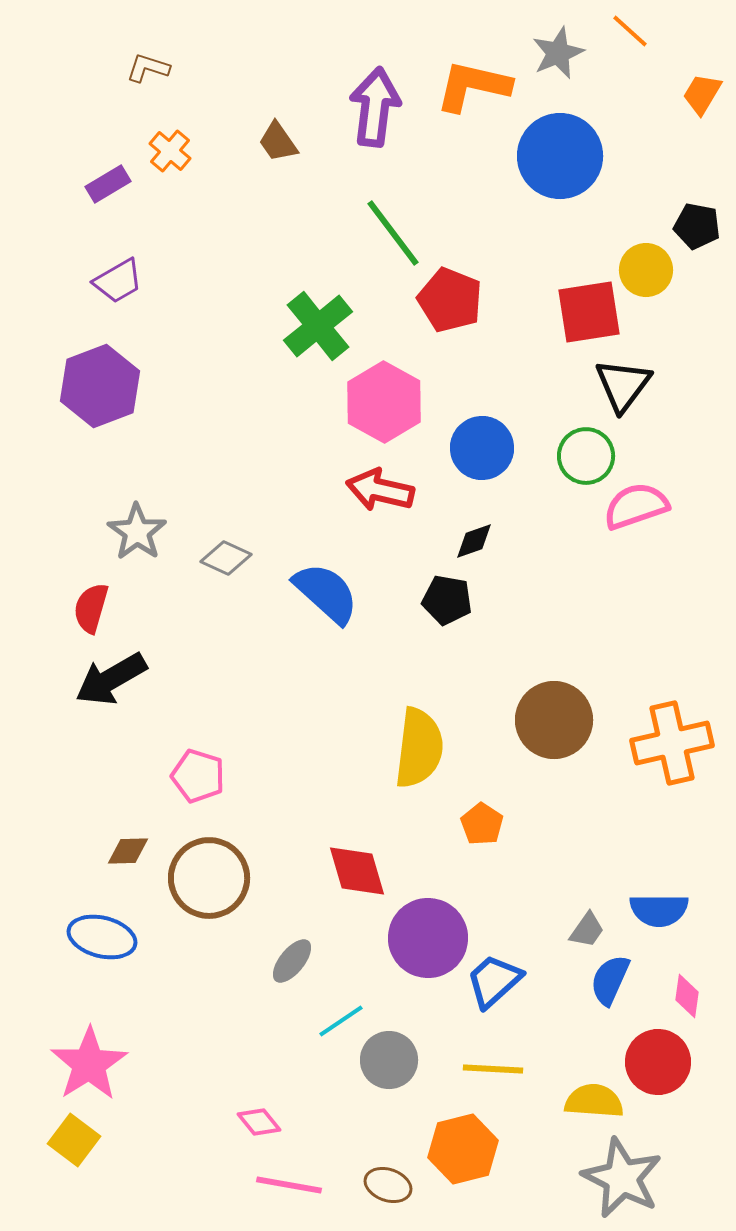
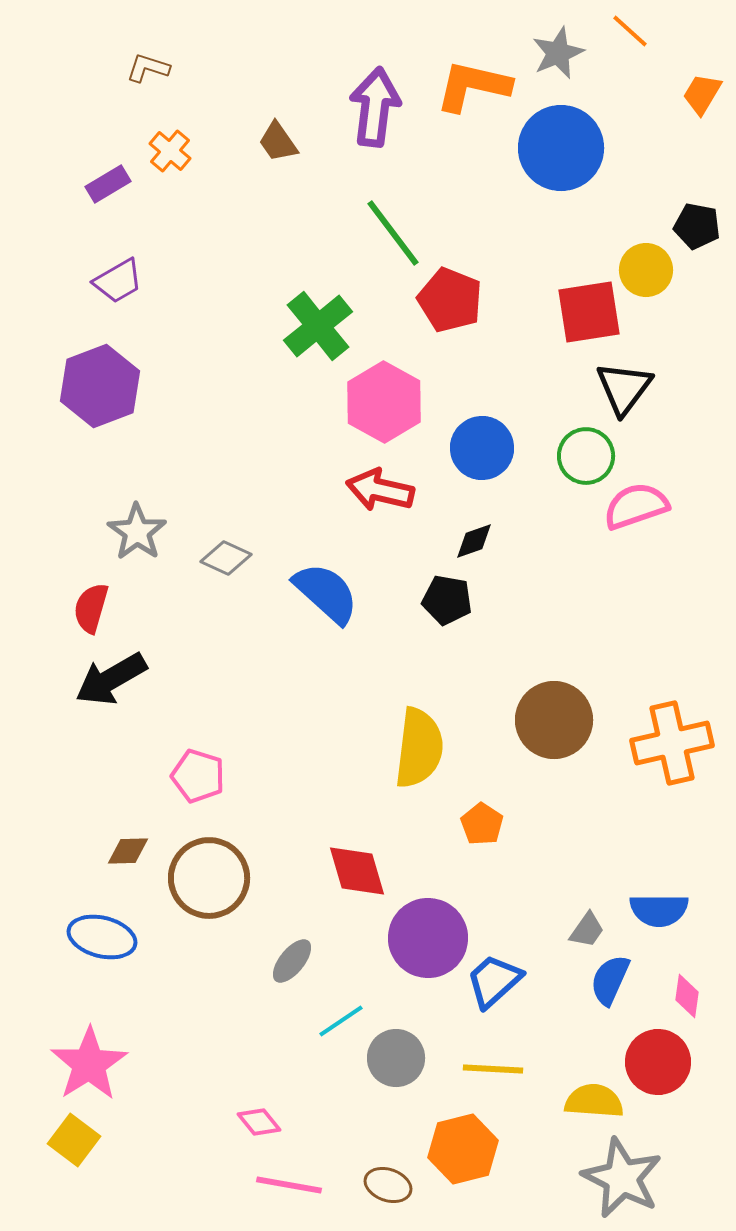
blue circle at (560, 156): moved 1 px right, 8 px up
black triangle at (623, 385): moved 1 px right, 3 px down
gray circle at (389, 1060): moved 7 px right, 2 px up
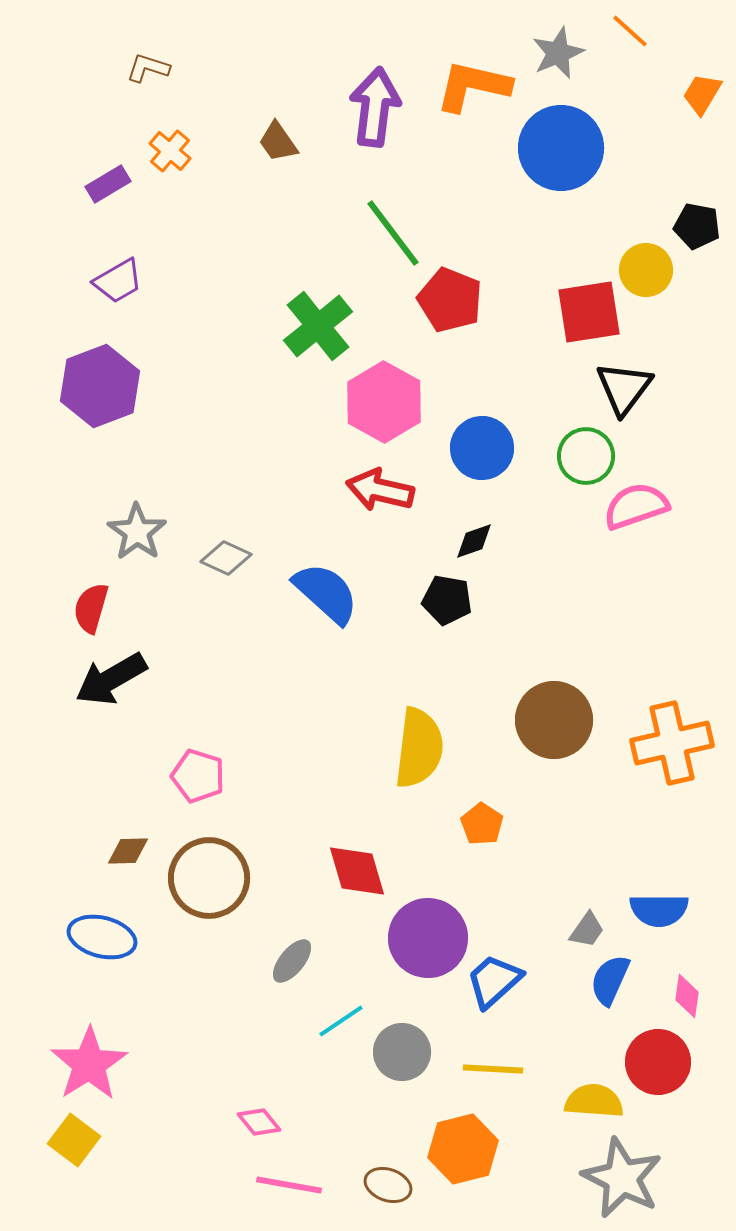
gray circle at (396, 1058): moved 6 px right, 6 px up
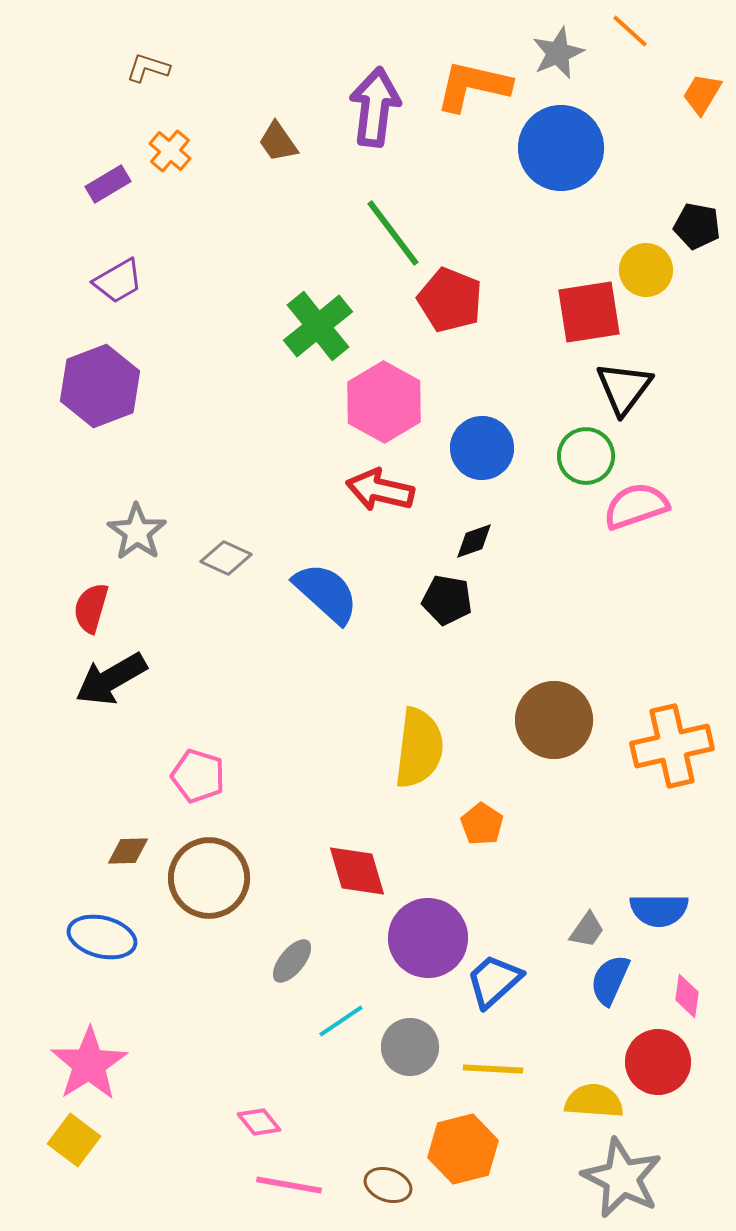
orange cross at (672, 743): moved 3 px down
gray circle at (402, 1052): moved 8 px right, 5 px up
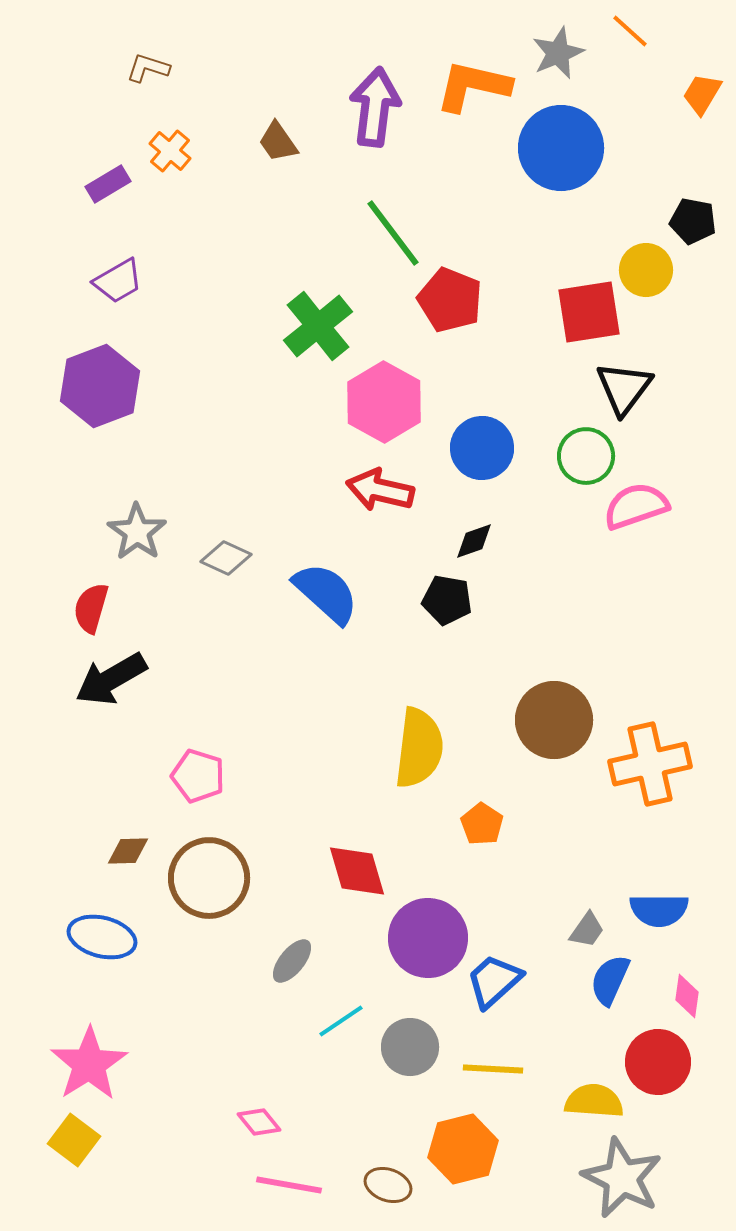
black pentagon at (697, 226): moved 4 px left, 5 px up
orange cross at (672, 746): moved 22 px left, 18 px down
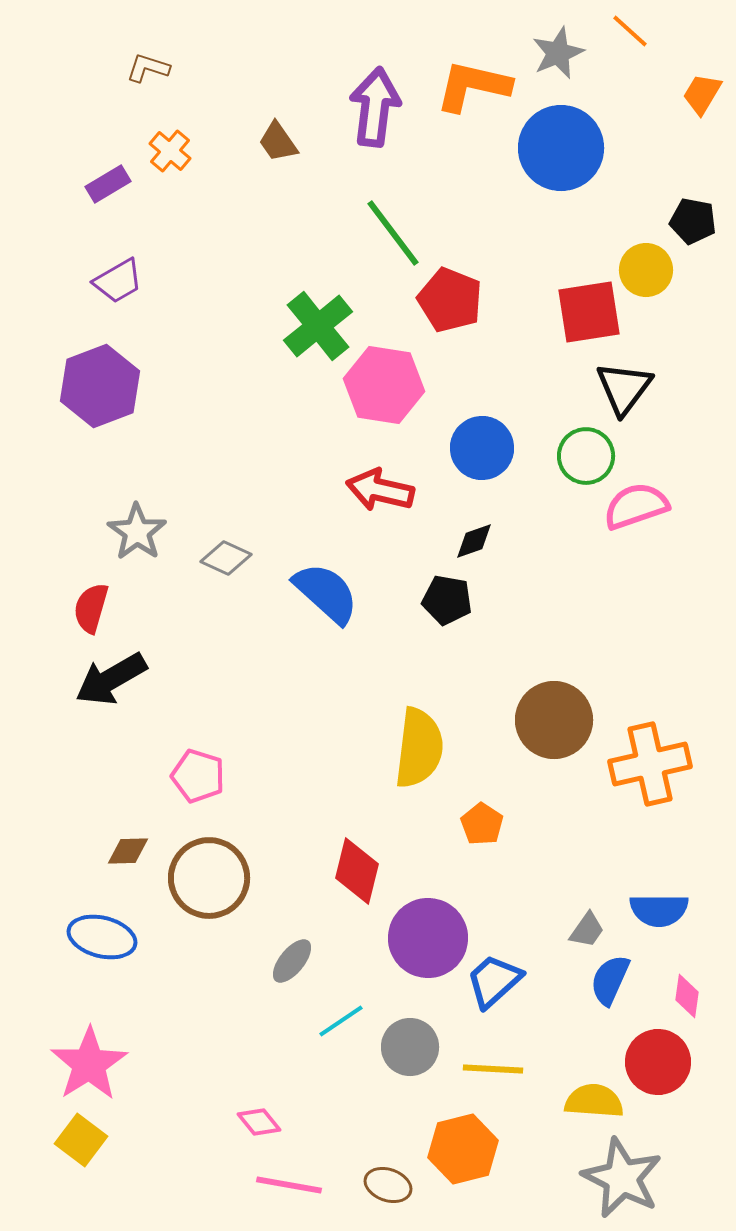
pink hexagon at (384, 402): moved 17 px up; rotated 20 degrees counterclockwise
red diamond at (357, 871): rotated 30 degrees clockwise
yellow square at (74, 1140): moved 7 px right
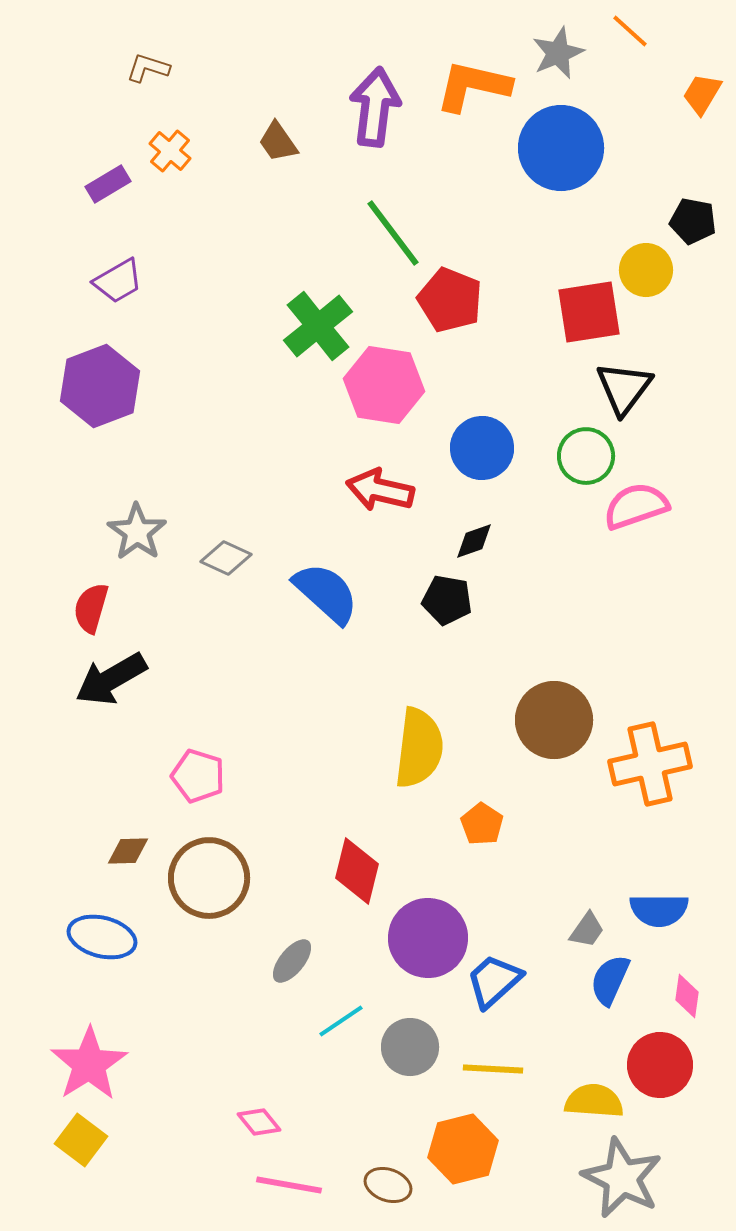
red circle at (658, 1062): moved 2 px right, 3 px down
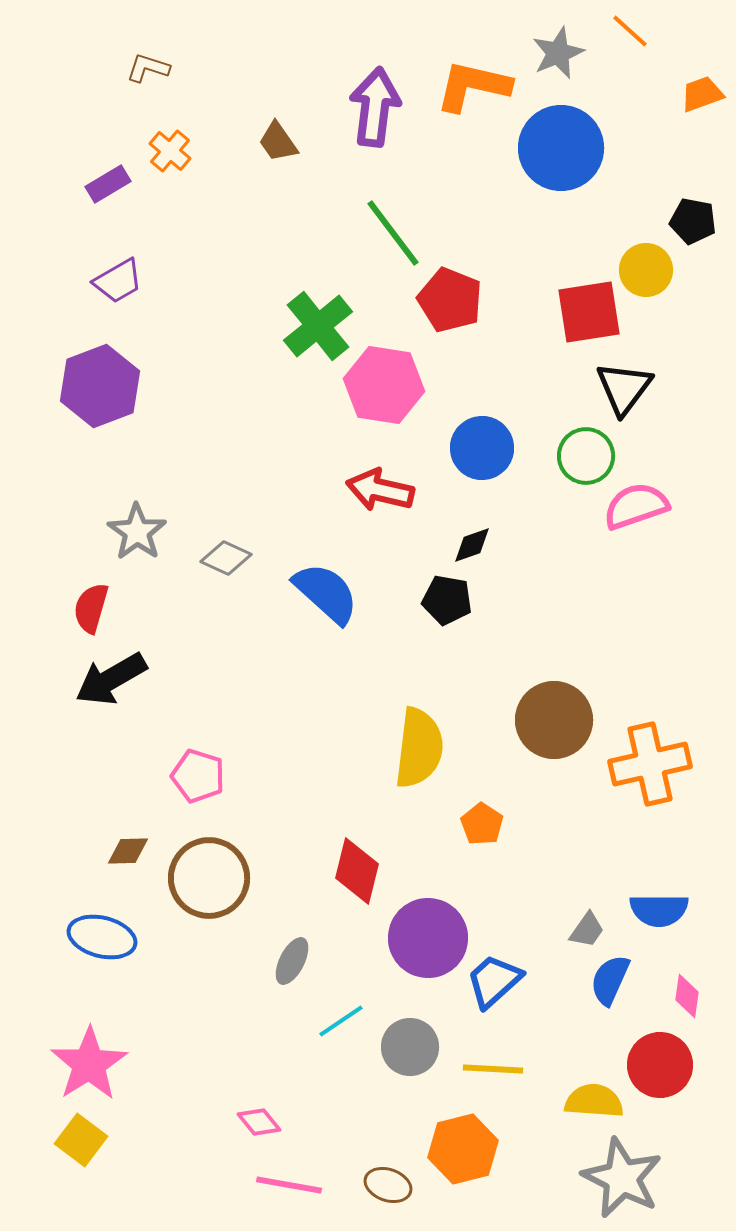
orange trapezoid at (702, 94): rotated 39 degrees clockwise
black diamond at (474, 541): moved 2 px left, 4 px down
gray ellipse at (292, 961): rotated 12 degrees counterclockwise
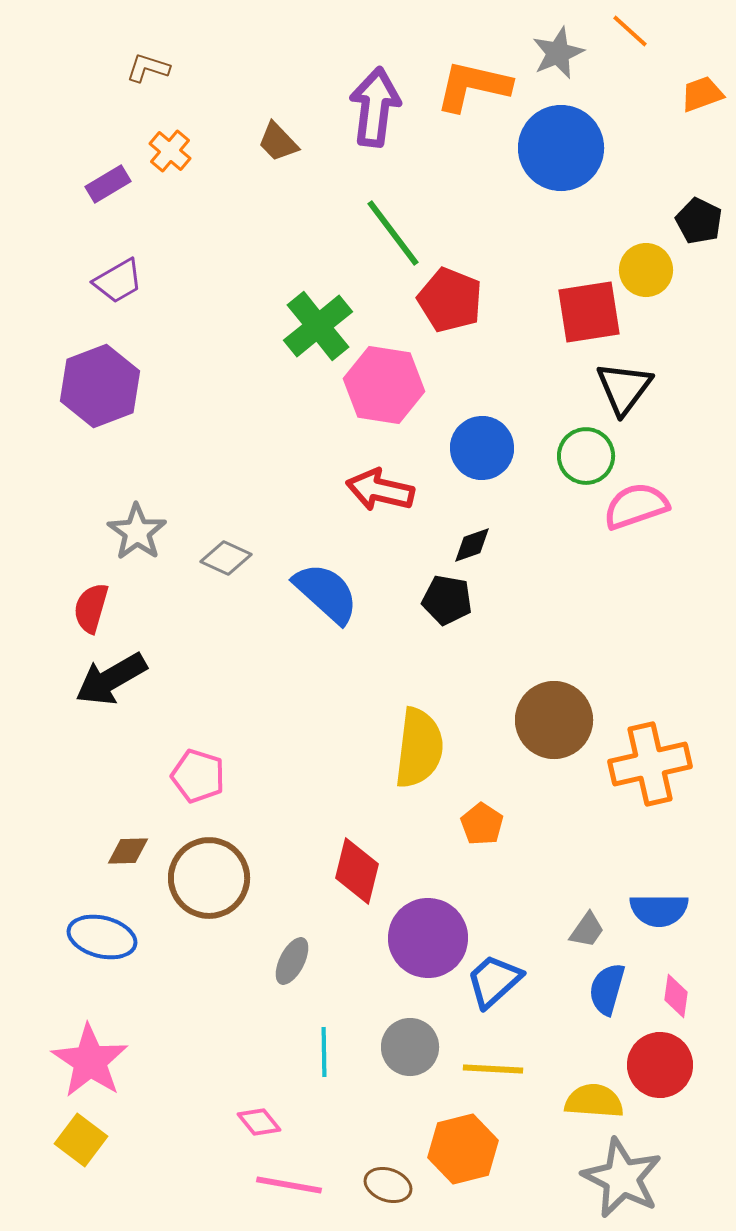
brown trapezoid at (278, 142): rotated 9 degrees counterclockwise
black pentagon at (693, 221): moved 6 px right; rotated 15 degrees clockwise
blue semicircle at (610, 980): moved 3 px left, 9 px down; rotated 8 degrees counterclockwise
pink diamond at (687, 996): moved 11 px left
cyan line at (341, 1021): moved 17 px left, 31 px down; rotated 57 degrees counterclockwise
pink star at (89, 1064): moved 1 px right, 3 px up; rotated 6 degrees counterclockwise
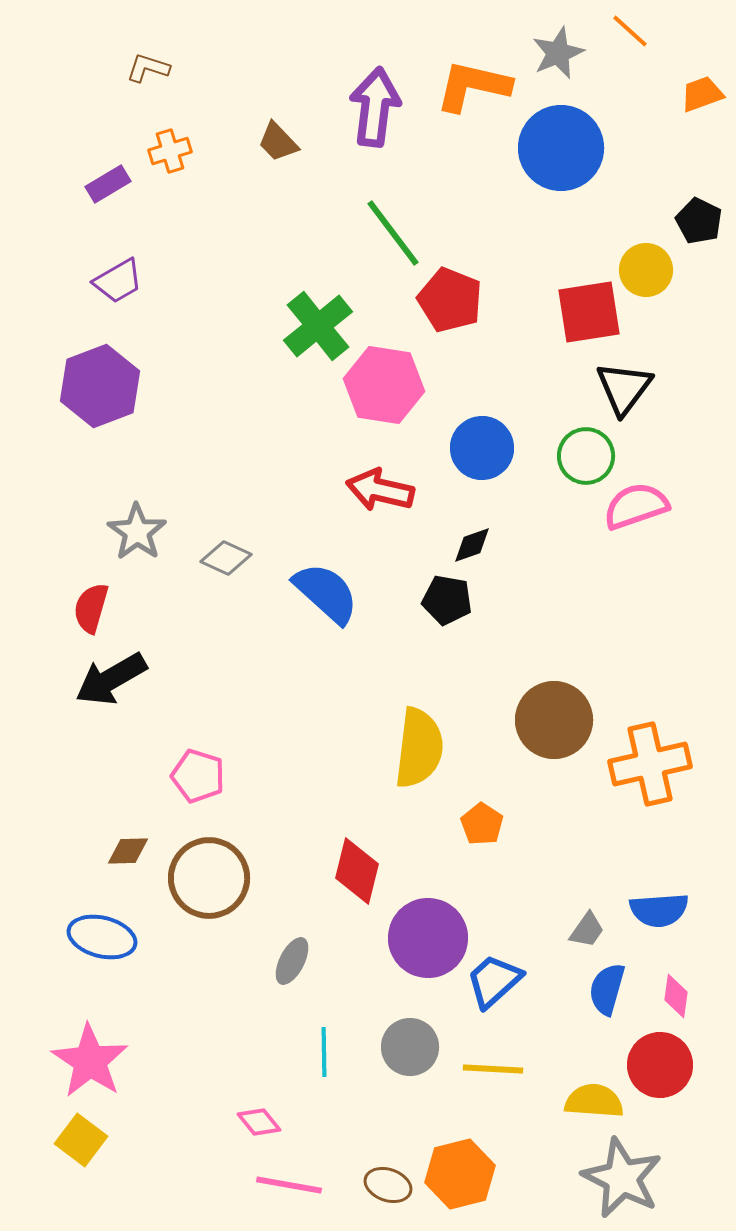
orange cross at (170, 151): rotated 33 degrees clockwise
blue semicircle at (659, 910): rotated 4 degrees counterclockwise
orange hexagon at (463, 1149): moved 3 px left, 25 px down
